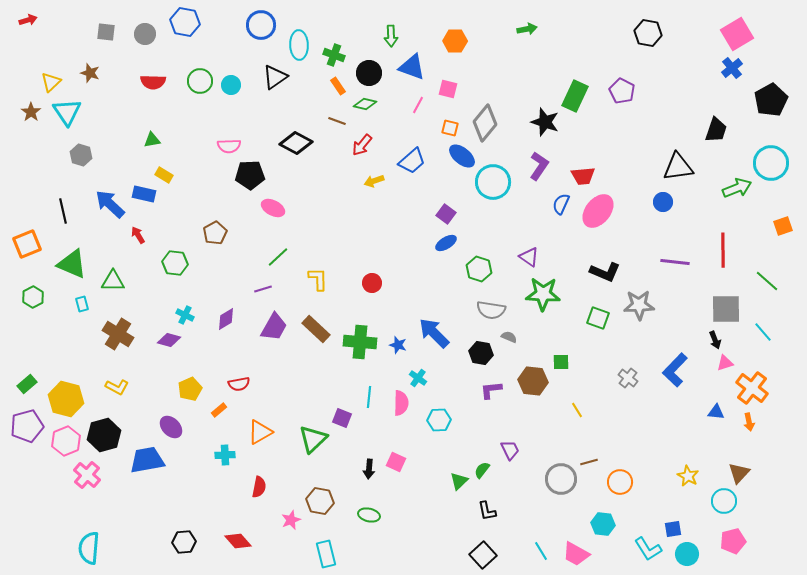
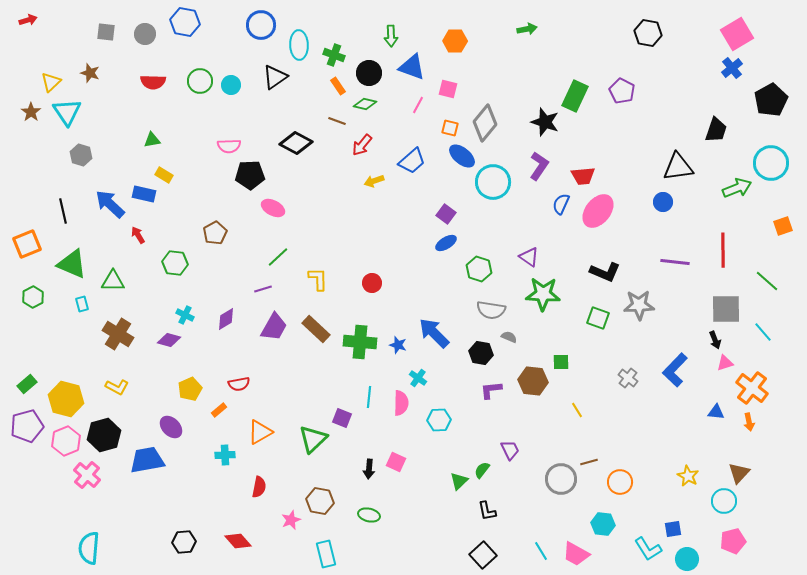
cyan circle at (687, 554): moved 5 px down
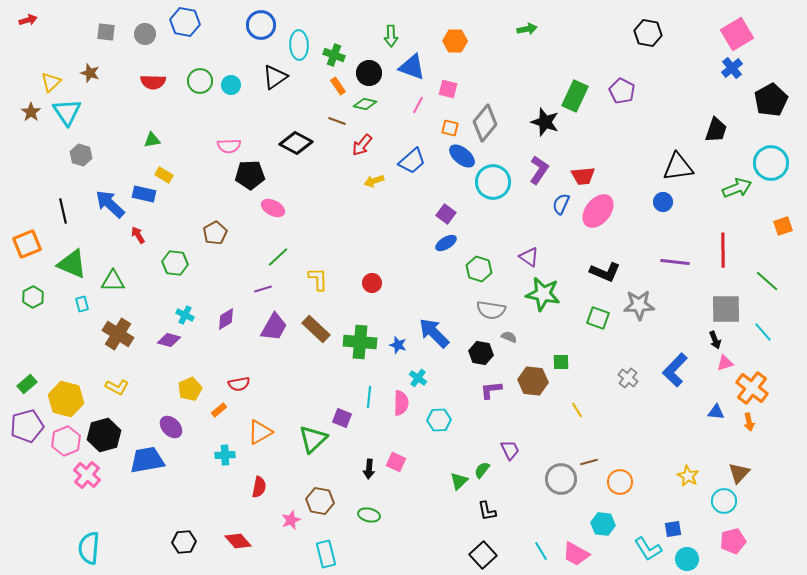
purple L-shape at (539, 166): moved 4 px down
green star at (543, 294): rotated 8 degrees clockwise
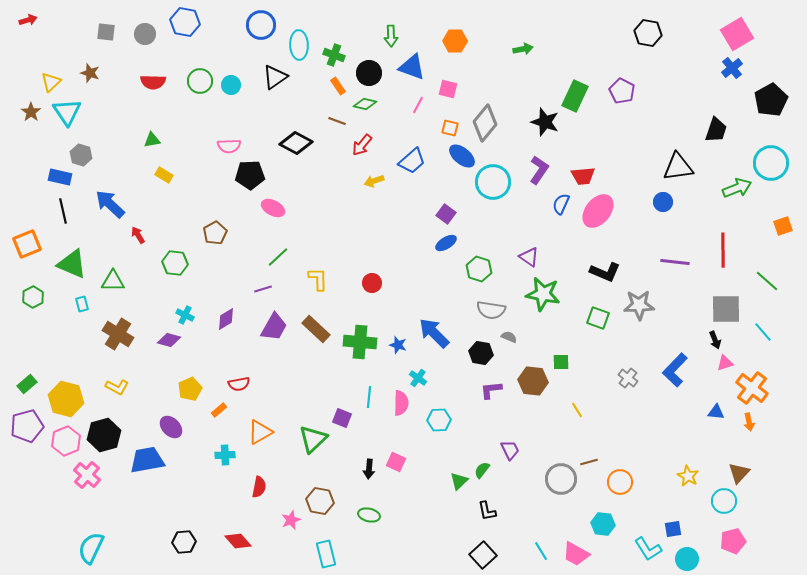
green arrow at (527, 29): moved 4 px left, 20 px down
blue rectangle at (144, 194): moved 84 px left, 17 px up
cyan semicircle at (89, 548): moved 2 px right; rotated 20 degrees clockwise
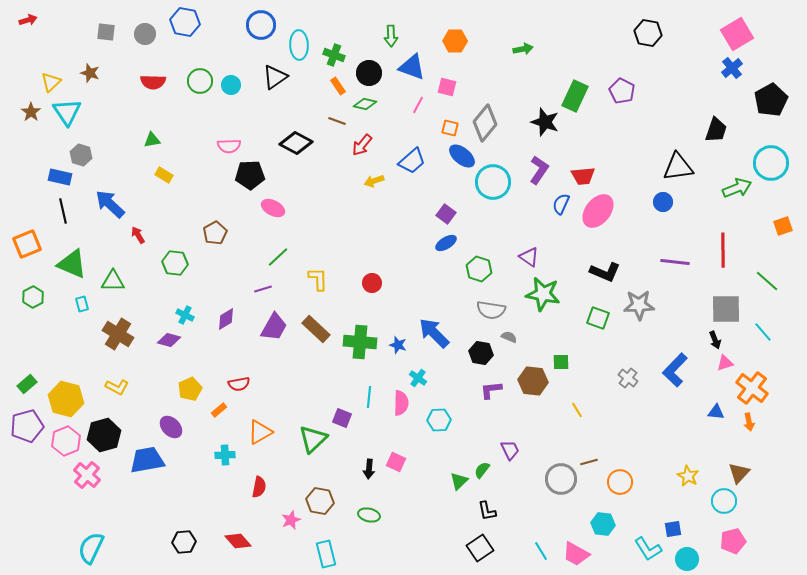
pink square at (448, 89): moved 1 px left, 2 px up
black square at (483, 555): moved 3 px left, 7 px up; rotated 8 degrees clockwise
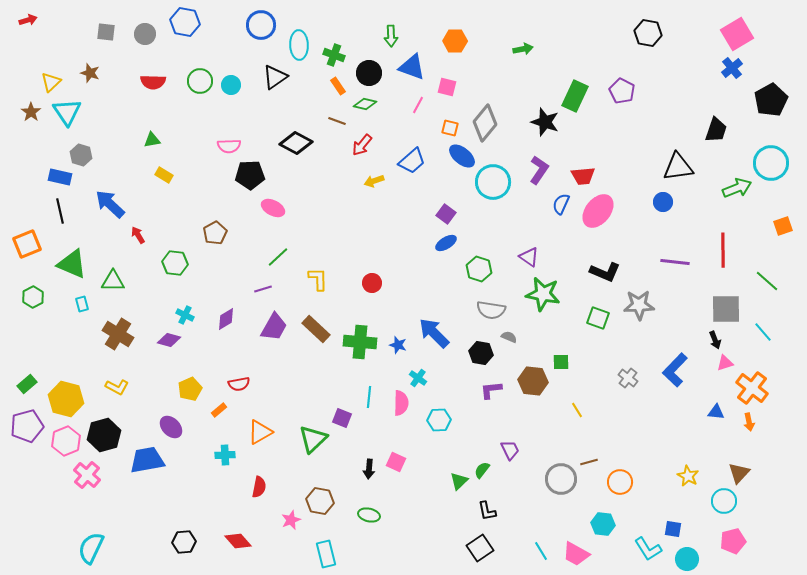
black line at (63, 211): moved 3 px left
blue square at (673, 529): rotated 18 degrees clockwise
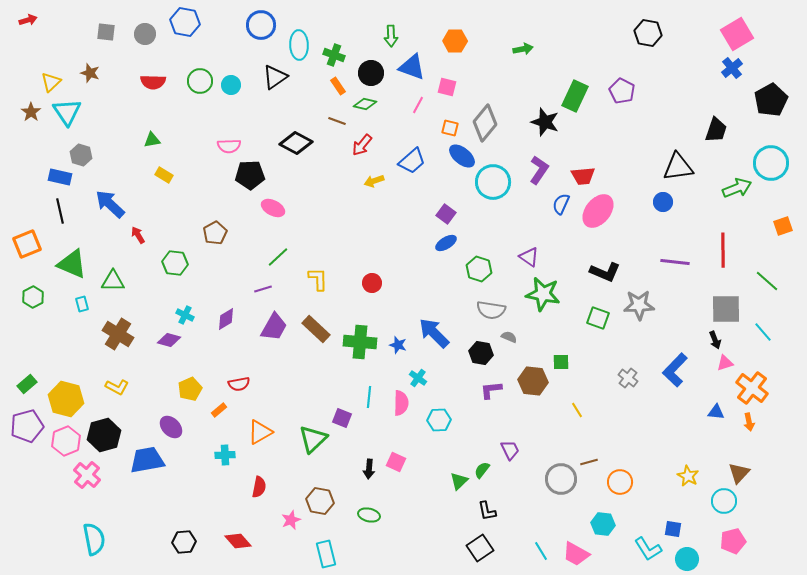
black circle at (369, 73): moved 2 px right
cyan semicircle at (91, 548): moved 3 px right, 9 px up; rotated 144 degrees clockwise
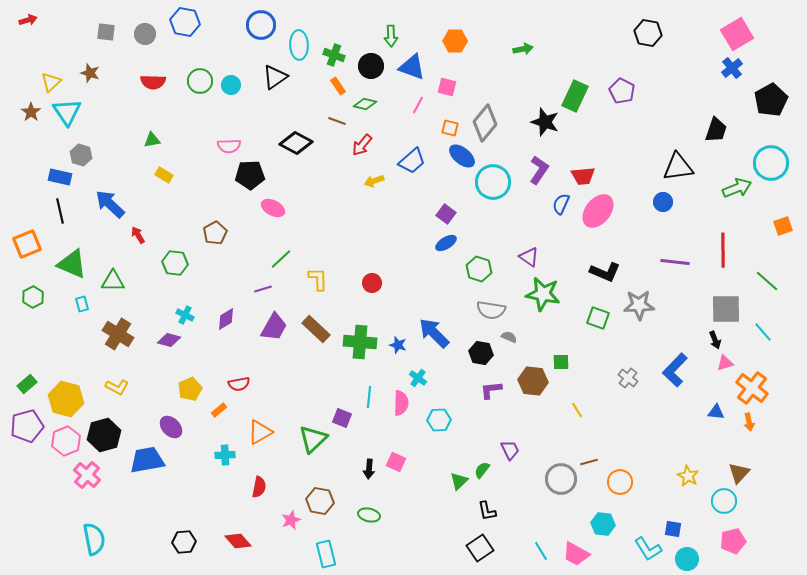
black circle at (371, 73): moved 7 px up
green line at (278, 257): moved 3 px right, 2 px down
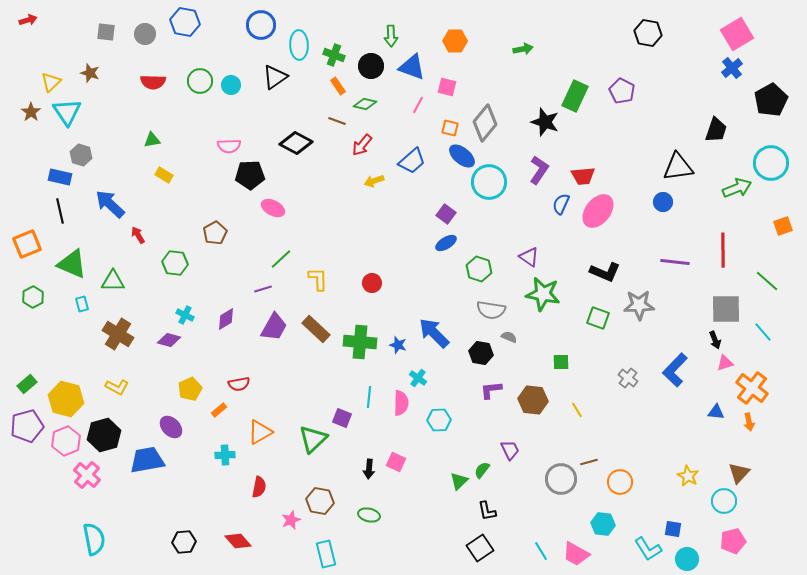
cyan circle at (493, 182): moved 4 px left
brown hexagon at (533, 381): moved 19 px down
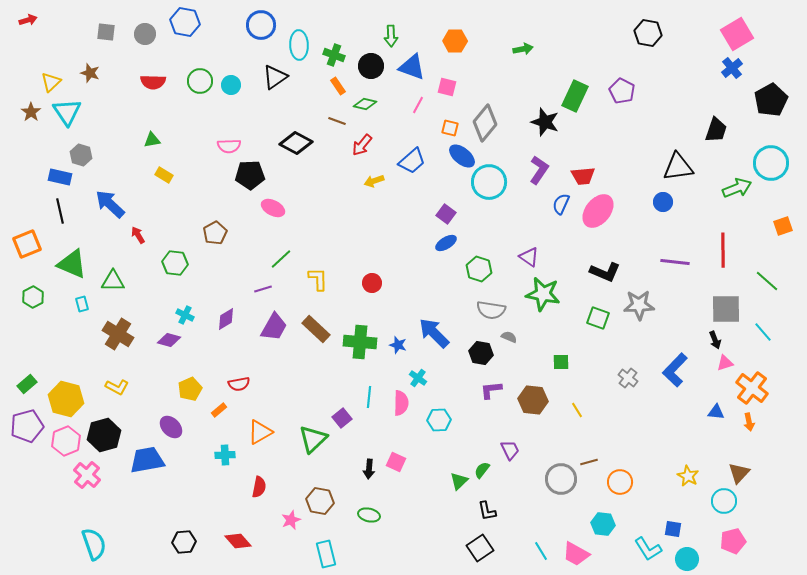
purple square at (342, 418): rotated 30 degrees clockwise
cyan semicircle at (94, 539): moved 5 px down; rotated 8 degrees counterclockwise
